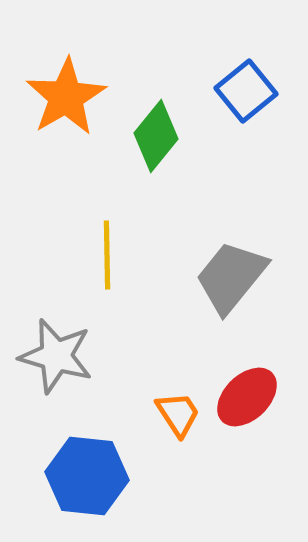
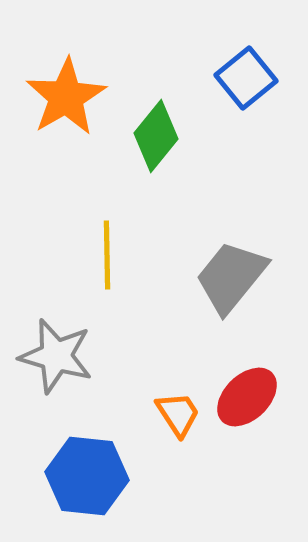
blue square: moved 13 px up
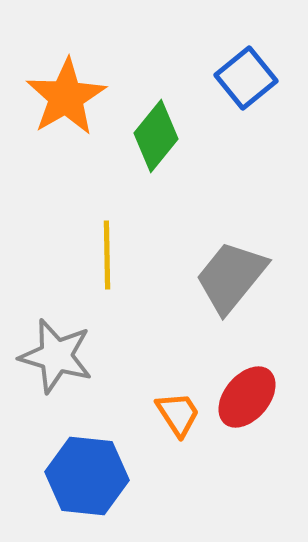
red ellipse: rotated 6 degrees counterclockwise
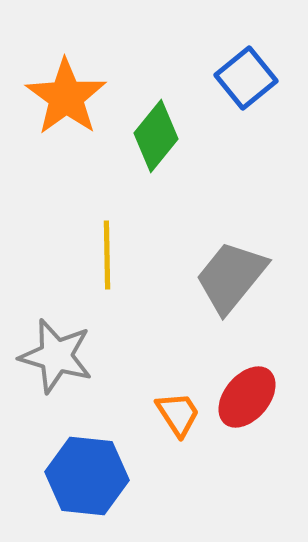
orange star: rotated 6 degrees counterclockwise
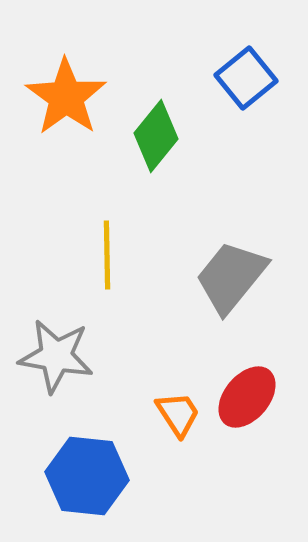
gray star: rotated 6 degrees counterclockwise
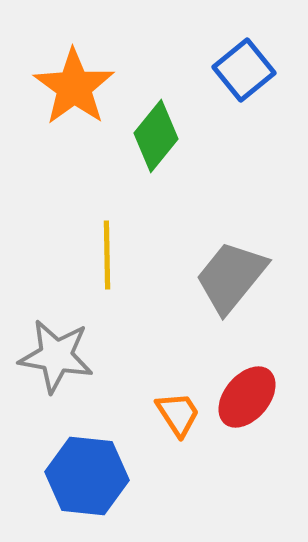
blue square: moved 2 px left, 8 px up
orange star: moved 8 px right, 10 px up
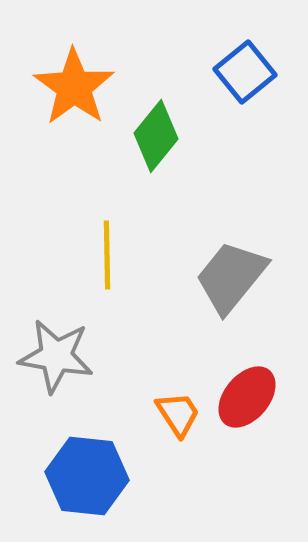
blue square: moved 1 px right, 2 px down
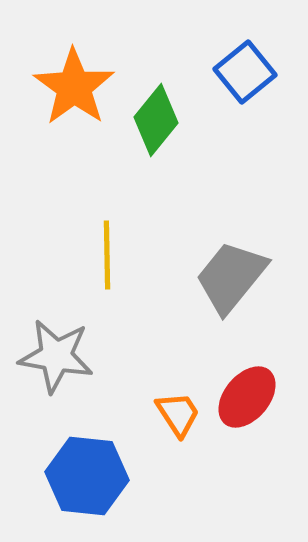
green diamond: moved 16 px up
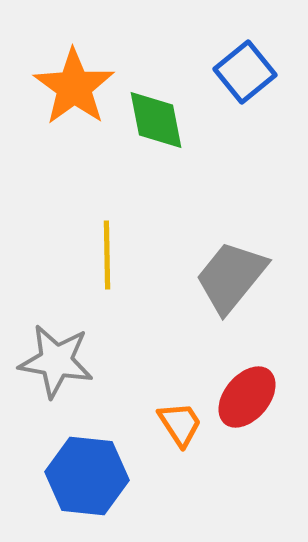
green diamond: rotated 50 degrees counterclockwise
gray star: moved 5 px down
orange trapezoid: moved 2 px right, 10 px down
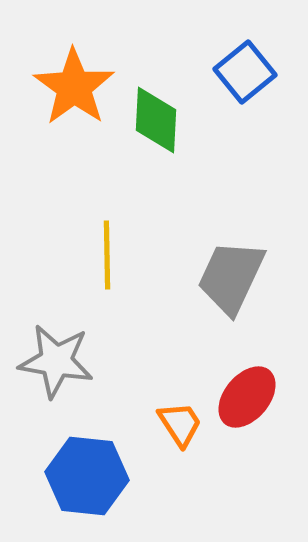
green diamond: rotated 14 degrees clockwise
gray trapezoid: rotated 14 degrees counterclockwise
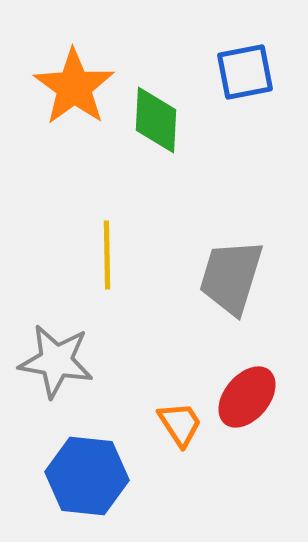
blue square: rotated 28 degrees clockwise
gray trapezoid: rotated 8 degrees counterclockwise
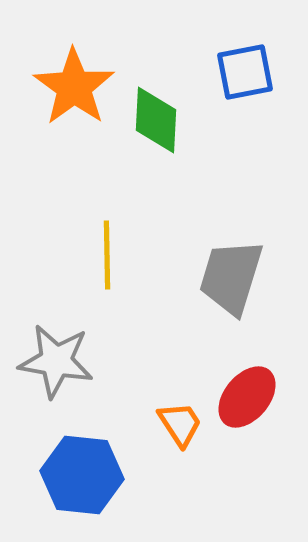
blue hexagon: moved 5 px left, 1 px up
